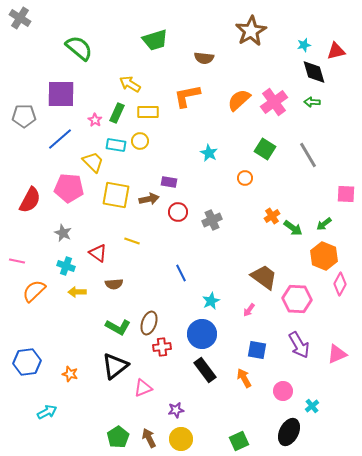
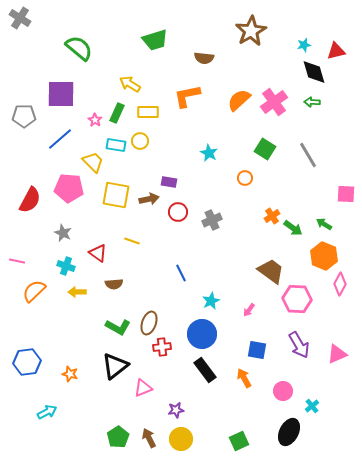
green arrow at (324, 224): rotated 70 degrees clockwise
brown trapezoid at (264, 277): moved 7 px right, 6 px up
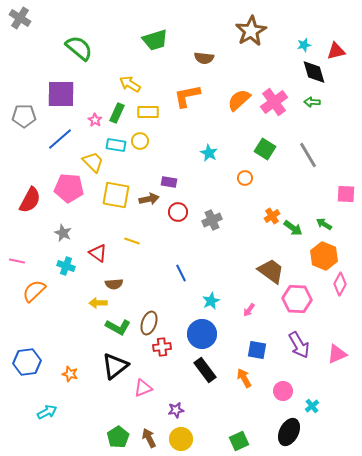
yellow arrow at (77, 292): moved 21 px right, 11 px down
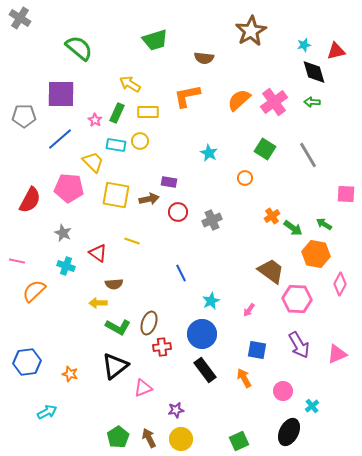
orange hexagon at (324, 256): moved 8 px left, 2 px up; rotated 12 degrees counterclockwise
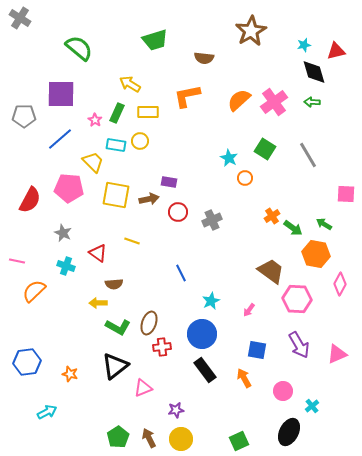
cyan star at (209, 153): moved 20 px right, 5 px down
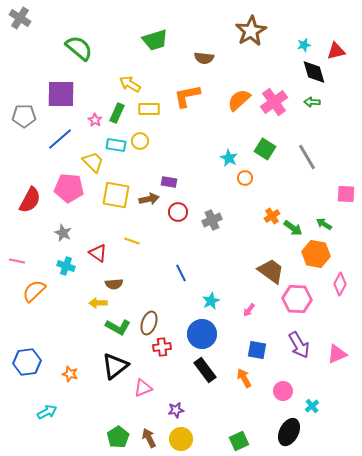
yellow rectangle at (148, 112): moved 1 px right, 3 px up
gray line at (308, 155): moved 1 px left, 2 px down
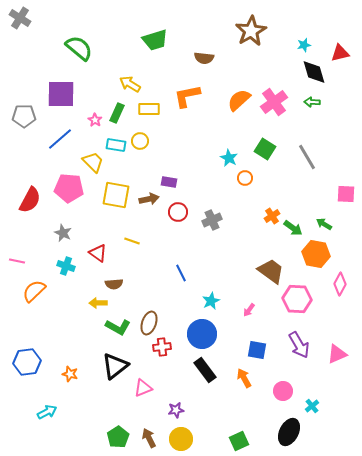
red triangle at (336, 51): moved 4 px right, 2 px down
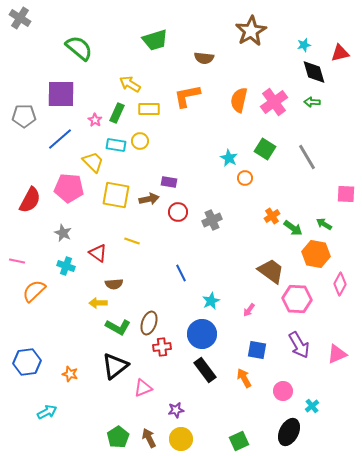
orange semicircle at (239, 100): rotated 35 degrees counterclockwise
